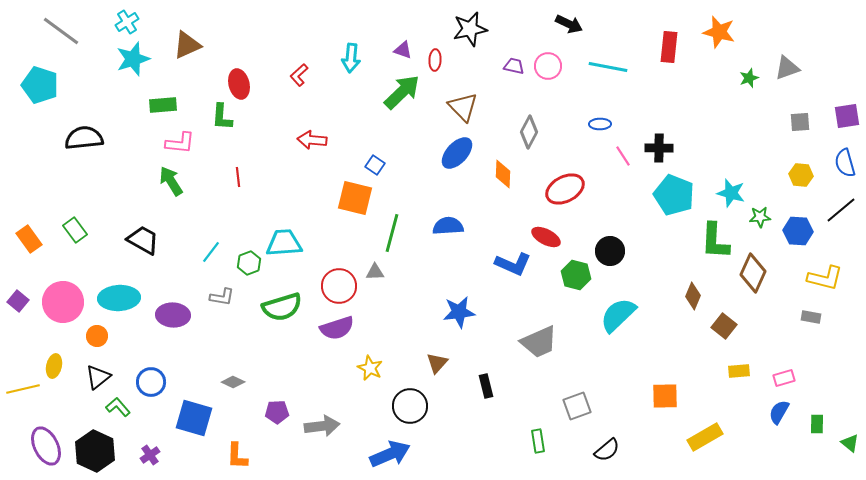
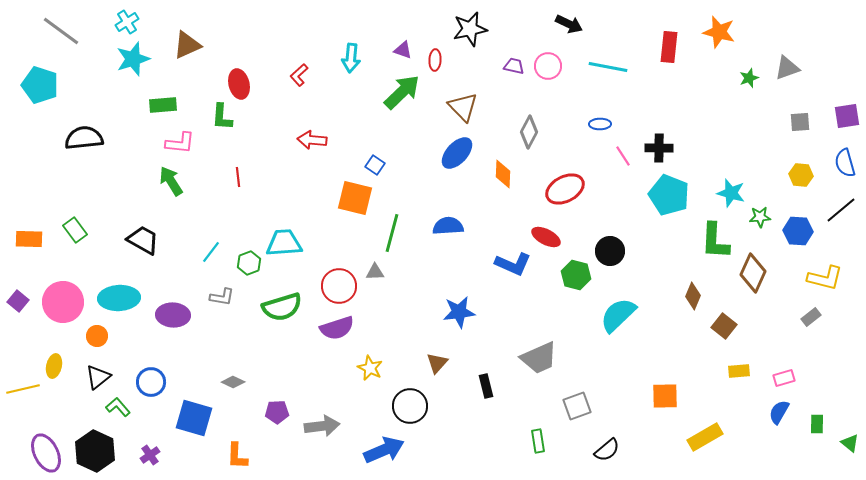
cyan pentagon at (674, 195): moved 5 px left
orange rectangle at (29, 239): rotated 52 degrees counterclockwise
gray rectangle at (811, 317): rotated 48 degrees counterclockwise
gray trapezoid at (539, 342): moved 16 px down
purple ellipse at (46, 446): moved 7 px down
blue arrow at (390, 454): moved 6 px left, 4 px up
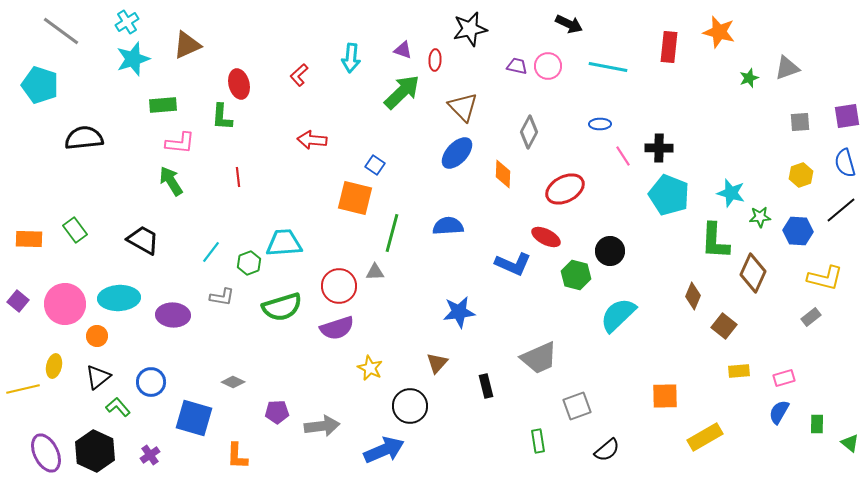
purple trapezoid at (514, 66): moved 3 px right
yellow hexagon at (801, 175): rotated 25 degrees counterclockwise
pink circle at (63, 302): moved 2 px right, 2 px down
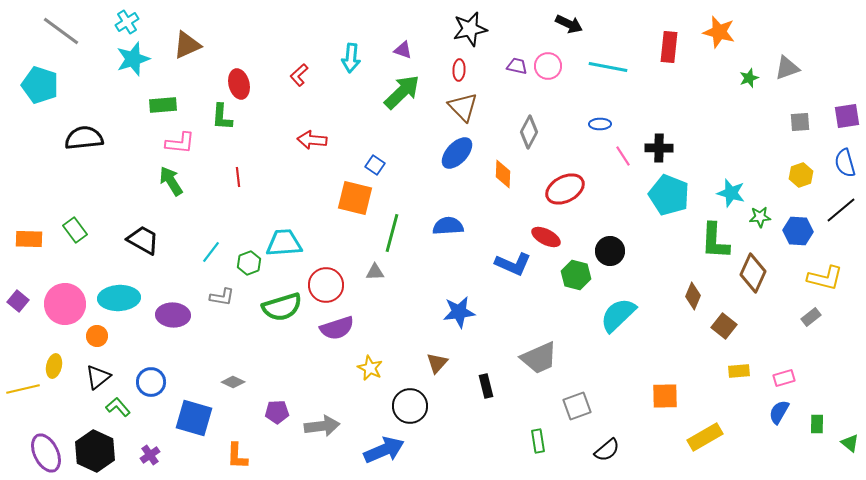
red ellipse at (435, 60): moved 24 px right, 10 px down
red circle at (339, 286): moved 13 px left, 1 px up
